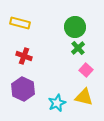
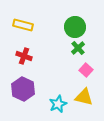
yellow rectangle: moved 3 px right, 2 px down
cyan star: moved 1 px right, 1 px down
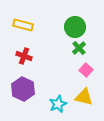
green cross: moved 1 px right
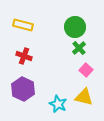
cyan star: rotated 24 degrees counterclockwise
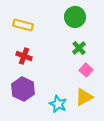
green circle: moved 10 px up
yellow triangle: rotated 42 degrees counterclockwise
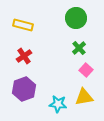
green circle: moved 1 px right, 1 px down
red cross: rotated 35 degrees clockwise
purple hexagon: moved 1 px right; rotated 15 degrees clockwise
yellow triangle: rotated 18 degrees clockwise
cyan star: rotated 18 degrees counterclockwise
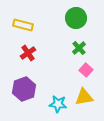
red cross: moved 4 px right, 3 px up
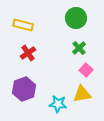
yellow triangle: moved 2 px left, 3 px up
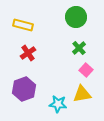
green circle: moved 1 px up
